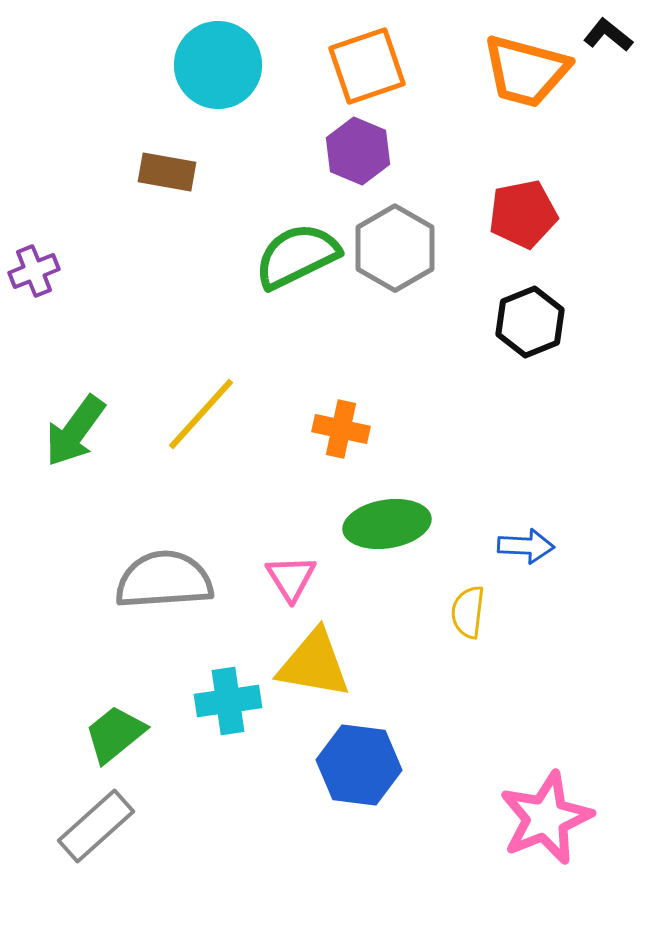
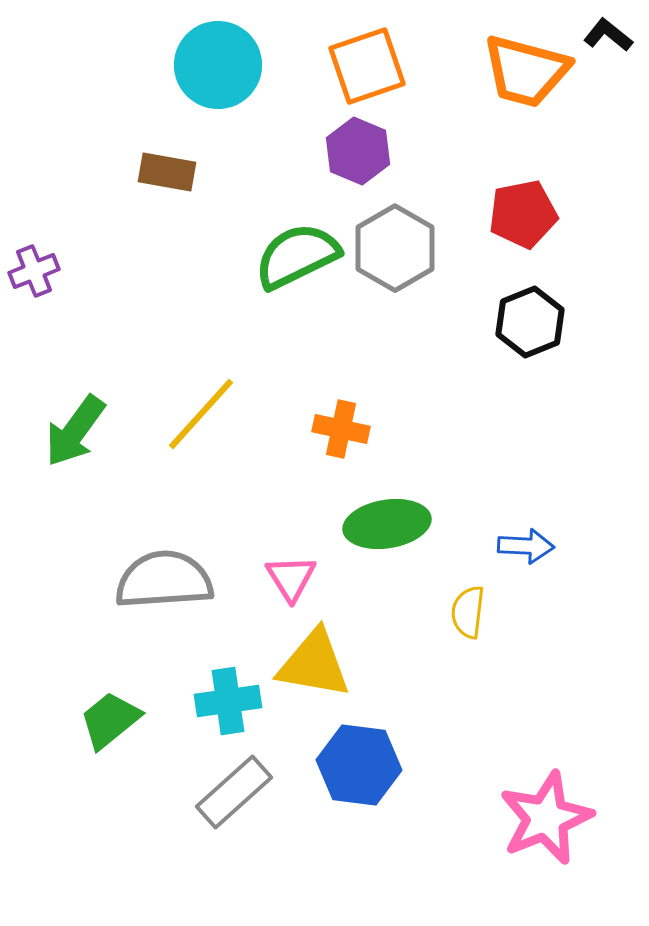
green trapezoid: moved 5 px left, 14 px up
gray rectangle: moved 138 px right, 34 px up
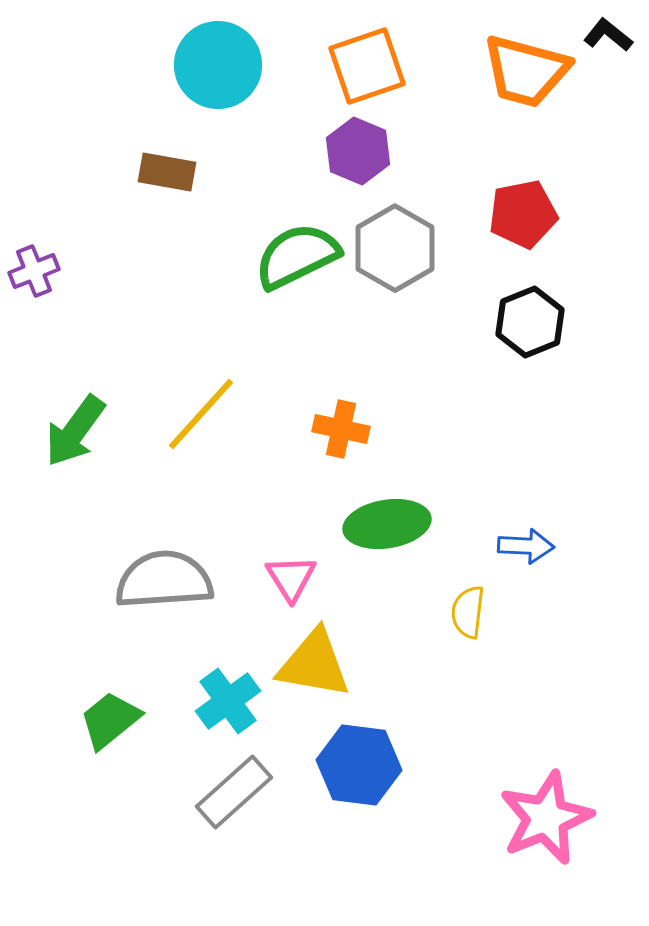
cyan cross: rotated 28 degrees counterclockwise
